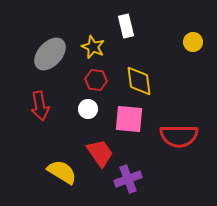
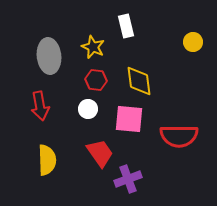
gray ellipse: moved 1 px left, 2 px down; rotated 48 degrees counterclockwise
yellow semicircle: moved 15 px left, 12 px up; rotated 56 degrees clockwise
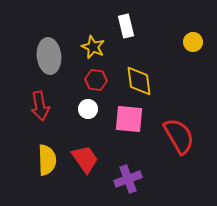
red semicircle: rotated 120 degrees counterclockwise
red trapezoid: moved 15 px left, 6 px down
